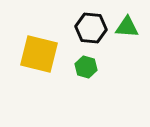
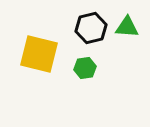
black hexagon: rotated 20 degrees counterclockwise
green hexagon: moved 1 px left, 1 px down; rotated 25 degrees counterclockwise
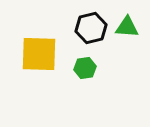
yellow square: rotated 12 degrees counterclockwise
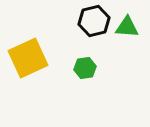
black hexagon: moved 3 px right, 7 px up
yellow square: moved 11 px left, 4 px down; rotated 27 degrees counterclockwise
